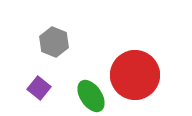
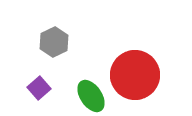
gray hexagon: rotated 12 degrees clockwise
purple square: rotated 10 degrees clockwise
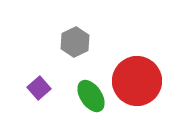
gray hexagon: moved 21 px right
red circle: moved 2 px right, 6 px down
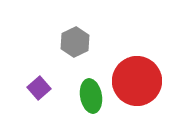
green ellipse: rotated 24 degrees clockwise
